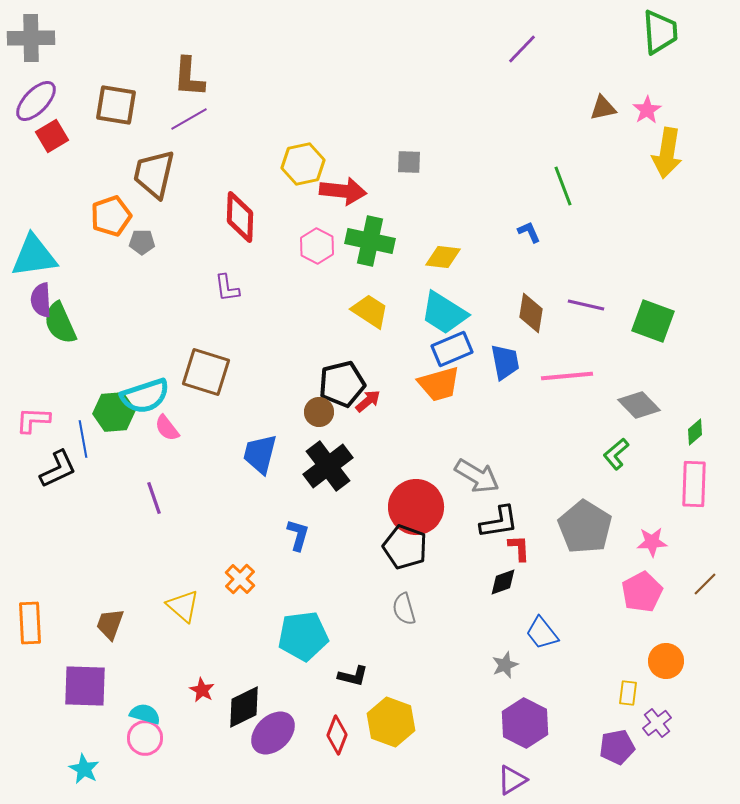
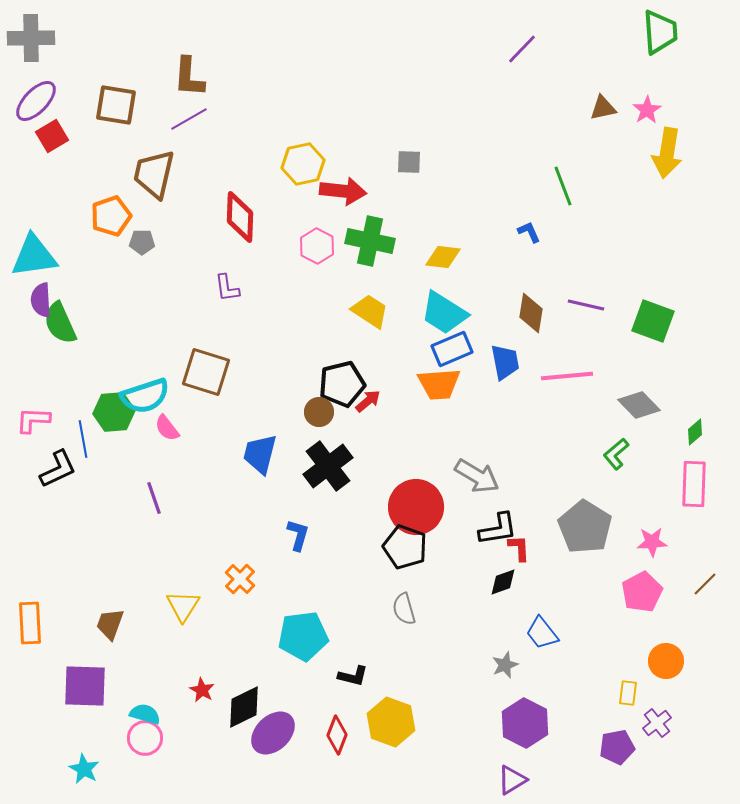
orange trapezoid at (439, 384): rotated 12 degrees clockwise
black L-shape at (499, 522): moved 1 px left, 7 px down
yellow triangle at (183, 606): rotated 21 degrees clockwise
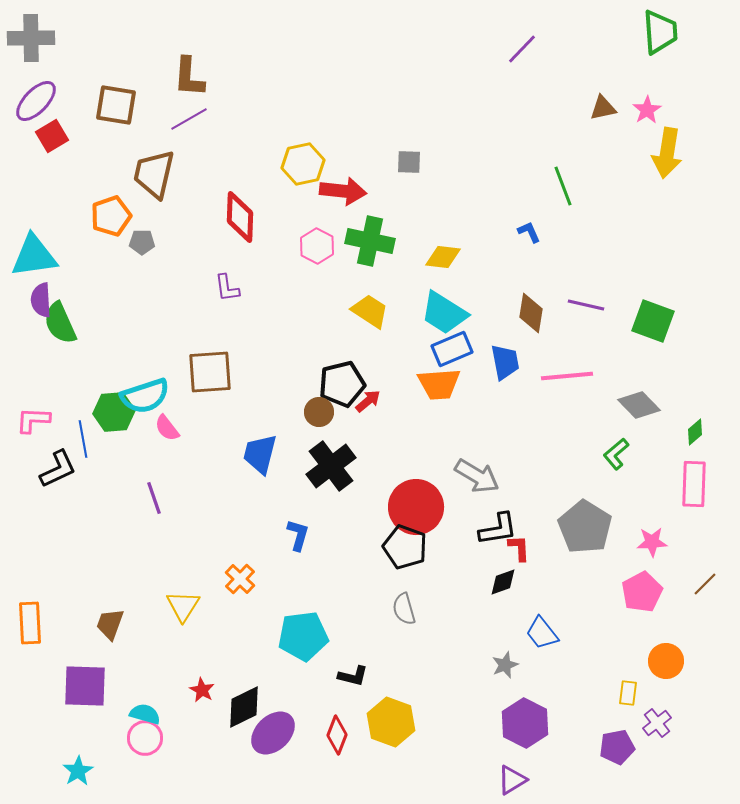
brown square at (206, 372): moved 4 px right; rotated 21 degrees counterclockwise
black cross at (328, 466): moved 3 px right
cyan star at (84, 769): moved 6 px left, 2 px down; rotated 12 degrees clockwise
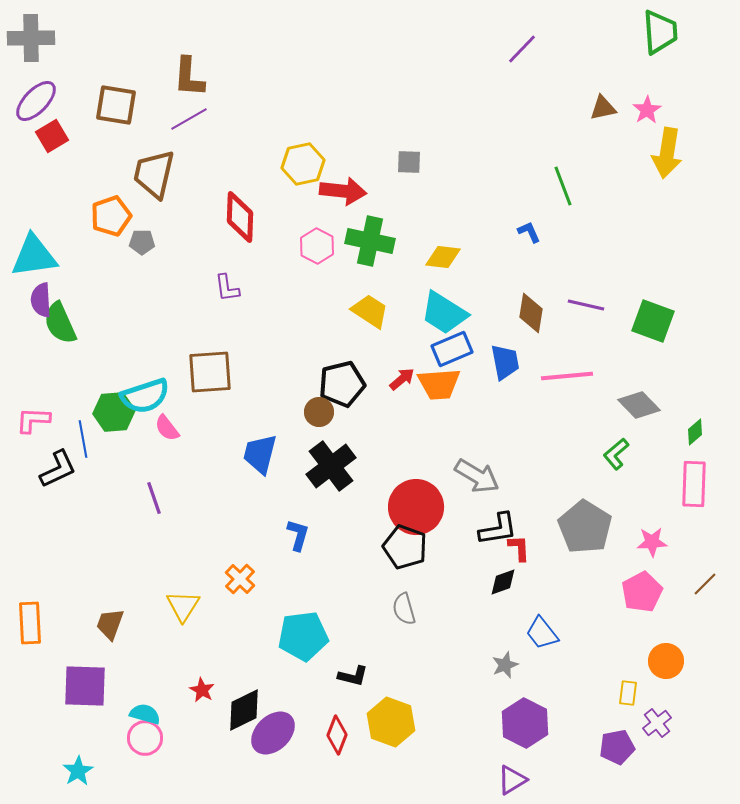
red arrow at (368, 401): moved 34 px right, 22 px up
black diamond at (244, 707): moved 3 px down
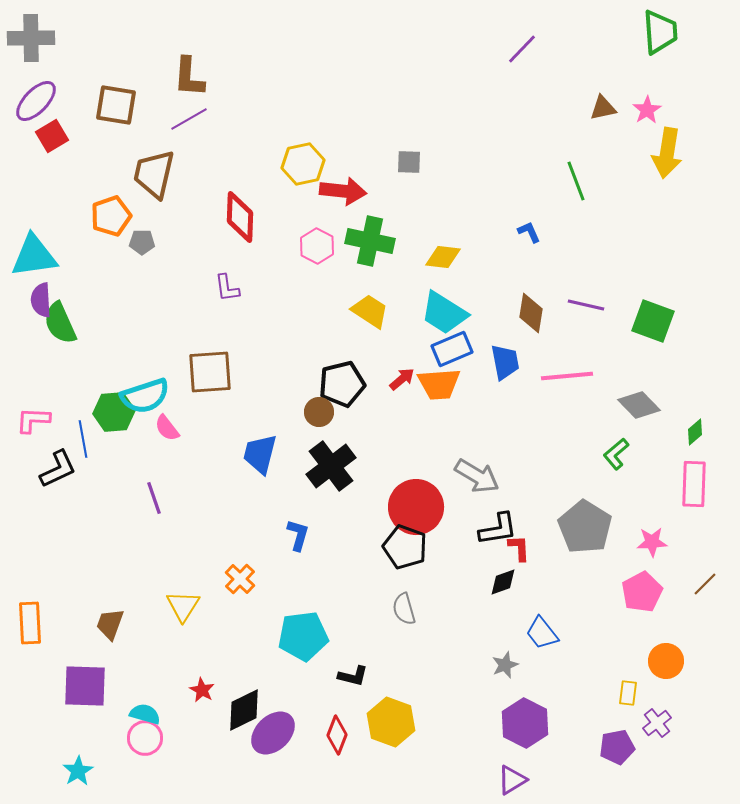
green line at (563, 186): moved 13 px right, 5 px up
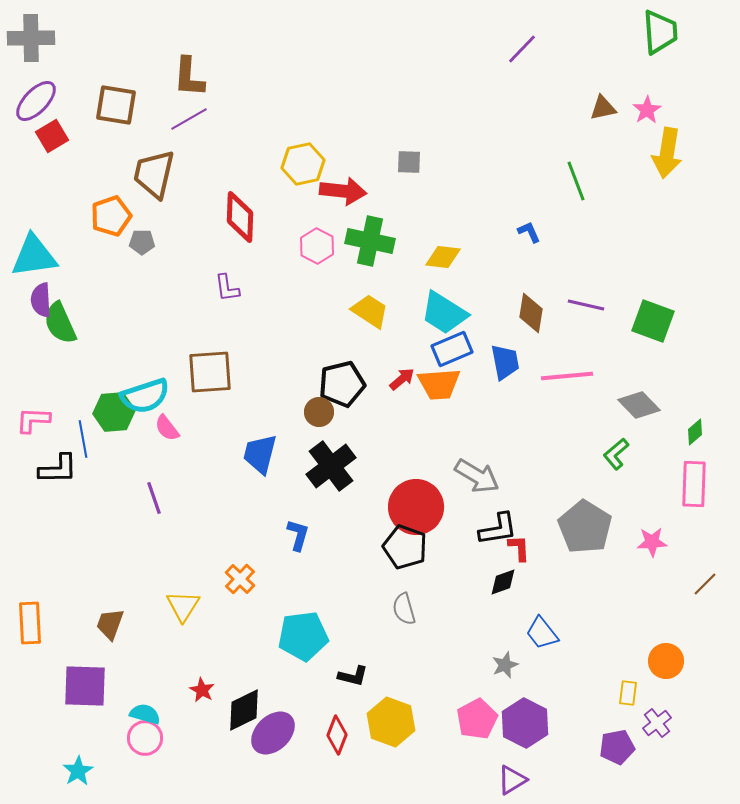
black L-shape at (58, 469): rotated 24 degrees clockwise
pink pentagon at (642, 592): moved 165 px left, 127 px down
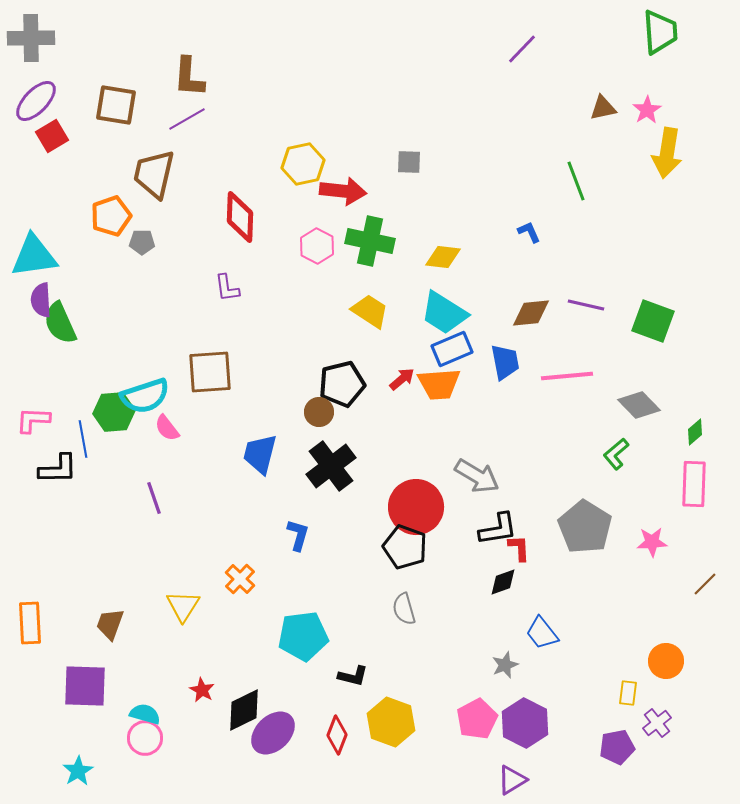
purple line at (189, 119): moved 2 px left
brown diamond at (531, 313): rotated 75 degrees clockwise
